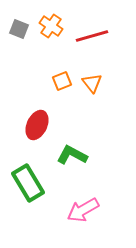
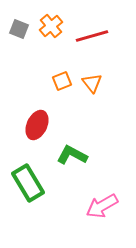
orange cross: rotated 15 degrees clockwise
pink arrow: moved 19 px right, 4 px up
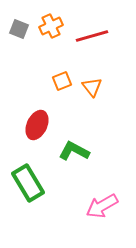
orange cross: rotated 15 degrees clockwise
orange triangle: moved 4 px down
green L-shape: moved 2 px right, 4 px up
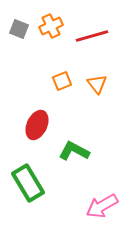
orange triangle: moved 5 px right, 3 px up
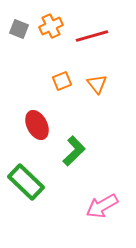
red ellipse: rotated 52 degrees counterclockwise
green L-shape: rotated 108 degrees clockwise
green rectangle: moved 2 px left, 1 px up; rotated 15 degrees counterclockwise
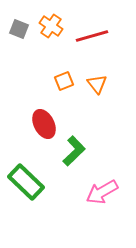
orange cross: rotated 30 degrees counterclockwise
orange square: moved 2 px right
red ellipse: moved 7 px right, 1 px up
pink arrow: moved 14 px up
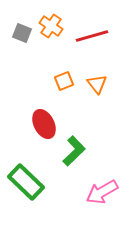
gray square: moved 3 px right, 4 px down
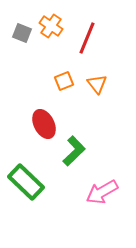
red line: moved 5 px left, 2 px down; rotated 52 degrees counterclockwise
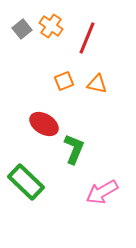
gray square: moved 4 px up; rotated 30 degrees clockwise
orange triangle: rotated 40 degrees counterclockwise
red ellipse: rotated 32 degrees counterclockwise
green L-shape: moved 2 px up; rotated 24 degrees counterclockwise
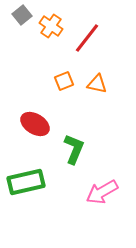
gray square: moved 14 px up
red line: rotated 16 degrees clockwise
red ellipse: moved 9 px left
green rectangle: rotated 57 degrees counterclockwise
